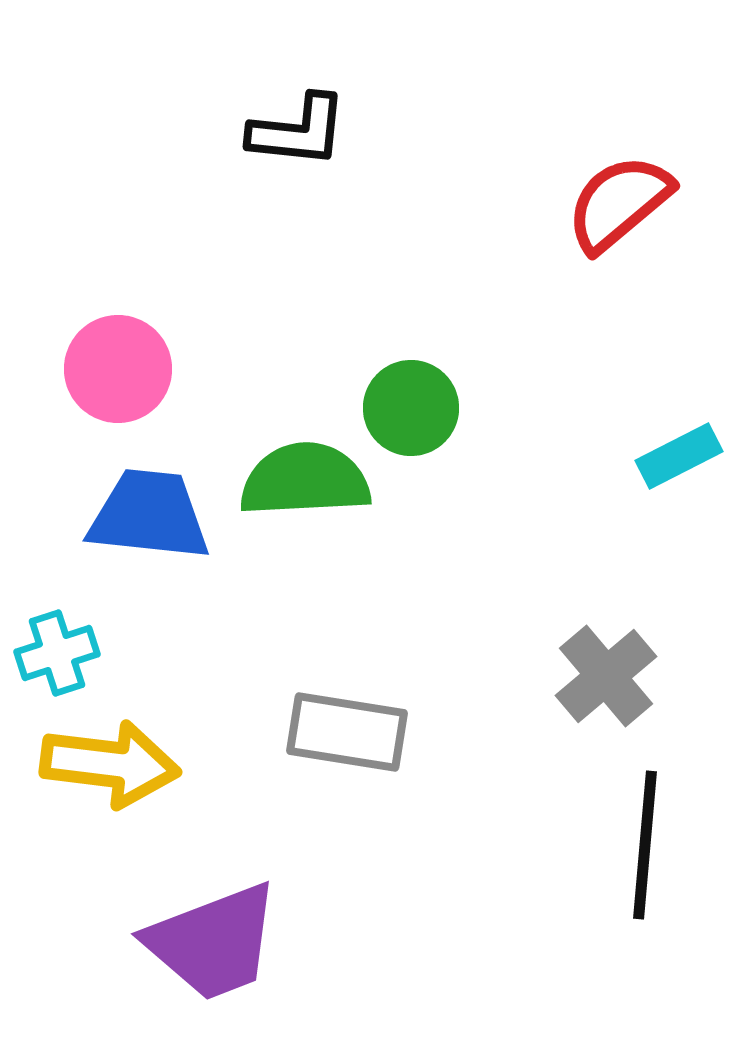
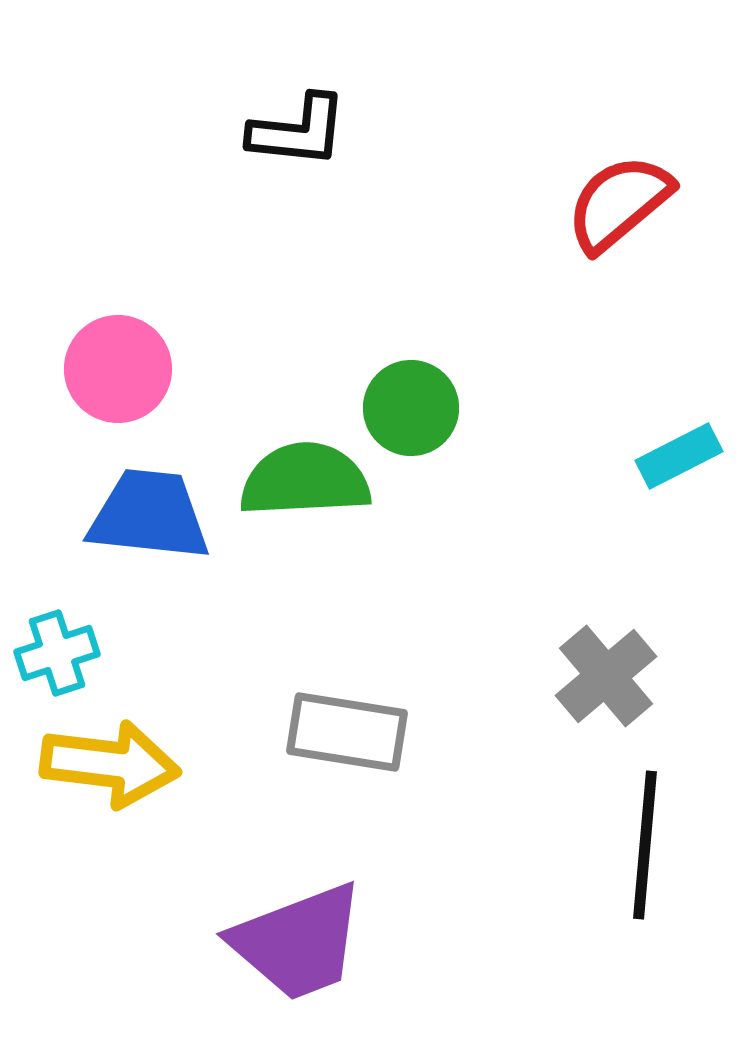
purple trapezoid: moved 85 px right
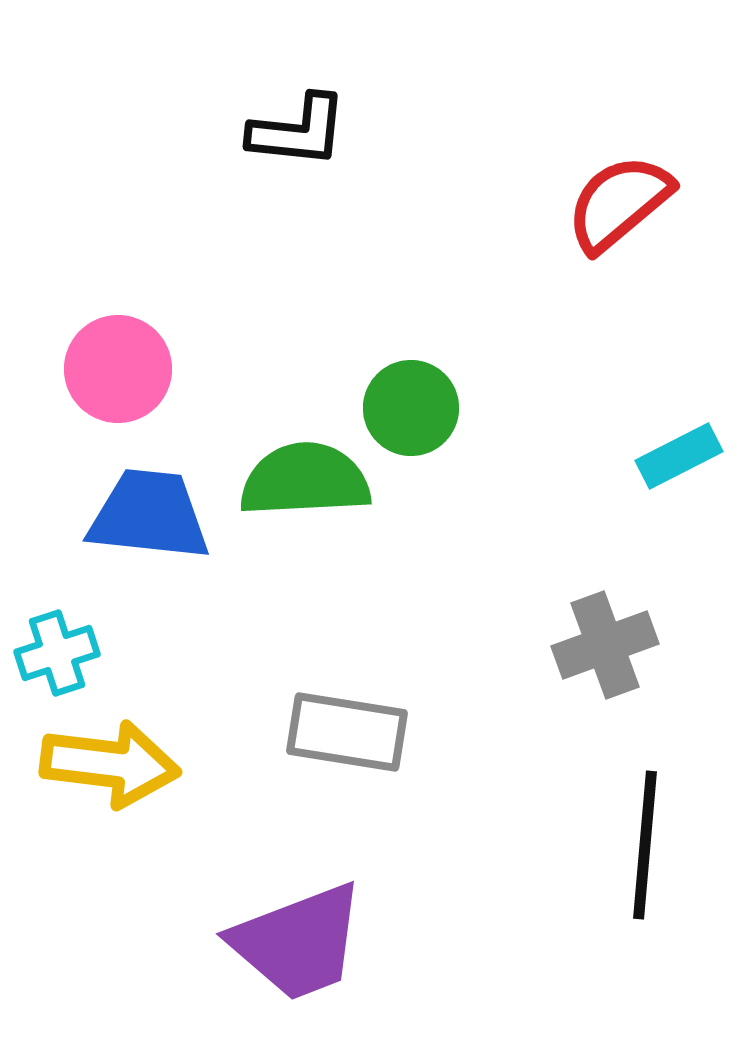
gray cross: moved 1 px left, 31 px up; rotated 20 degrees clockwise
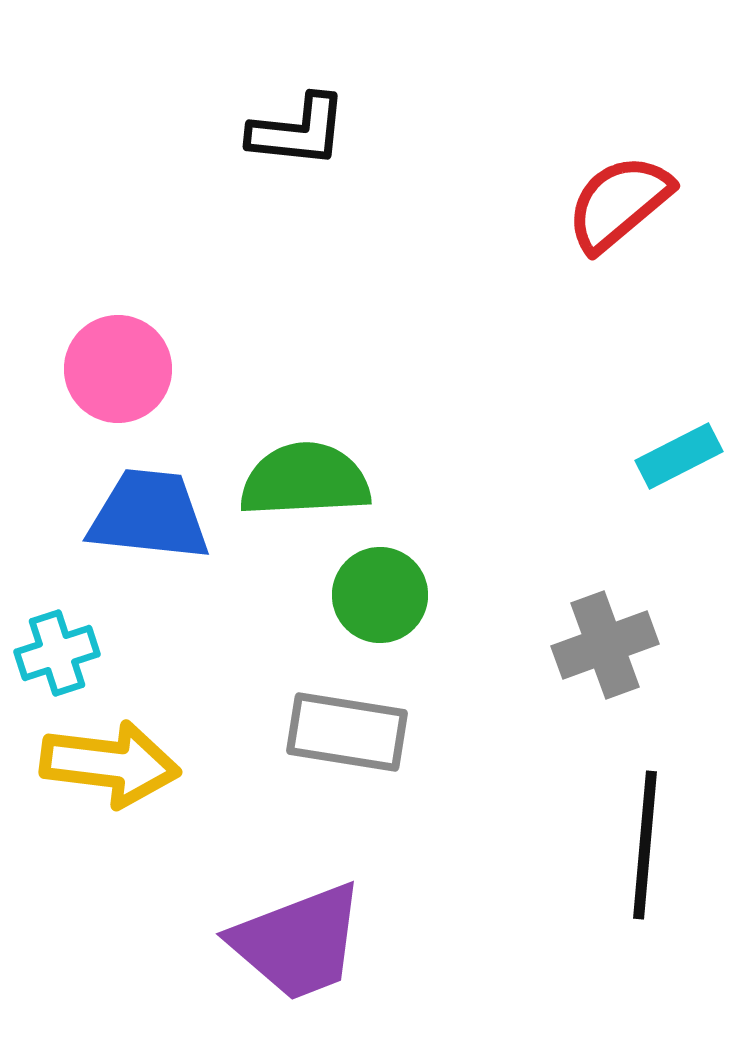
green circle: moved 31 px left, 187 px down
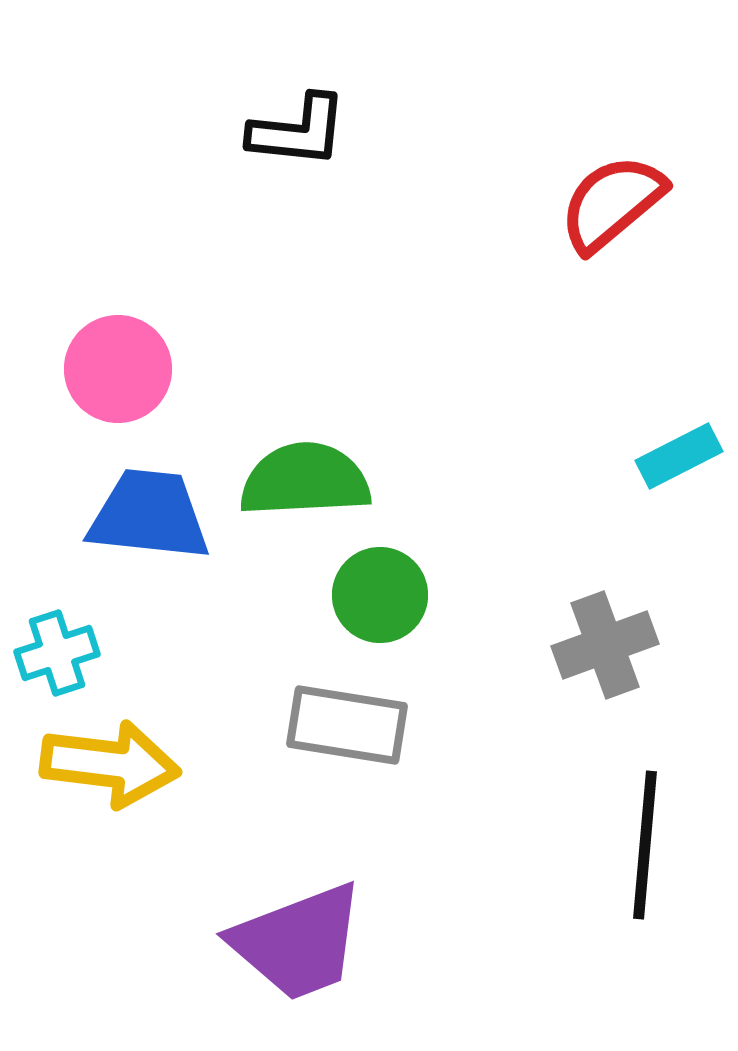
red semicircle: moved 7 px left
gray rectangle: moved 7 px up
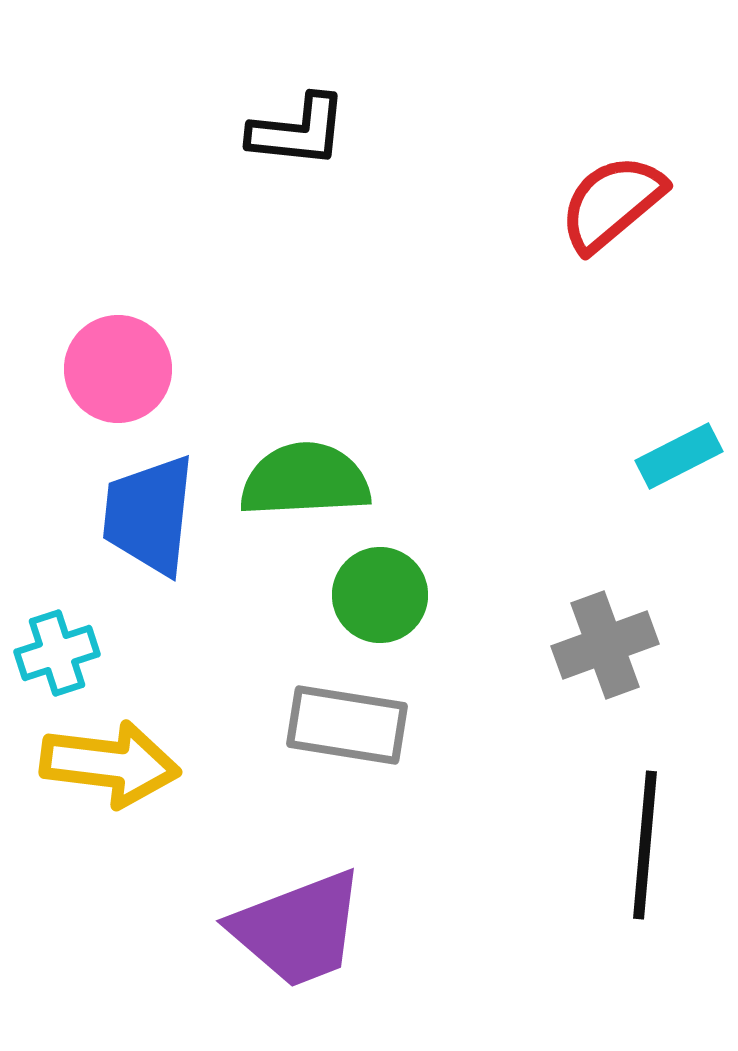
blue trapezoid: rotated 90 degrees counterclockwise
purple trapezoid: moved 13 px up
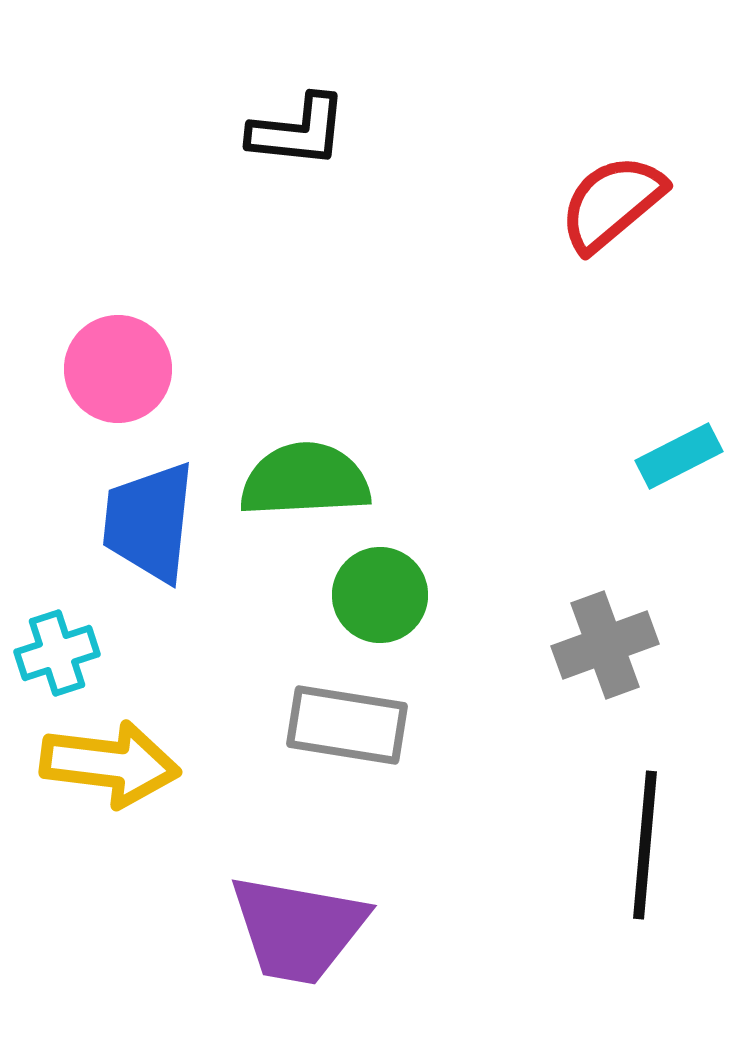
blue trapezoid: moved 7 px down
purple trapezoid: rotated 31 degrees clockwise
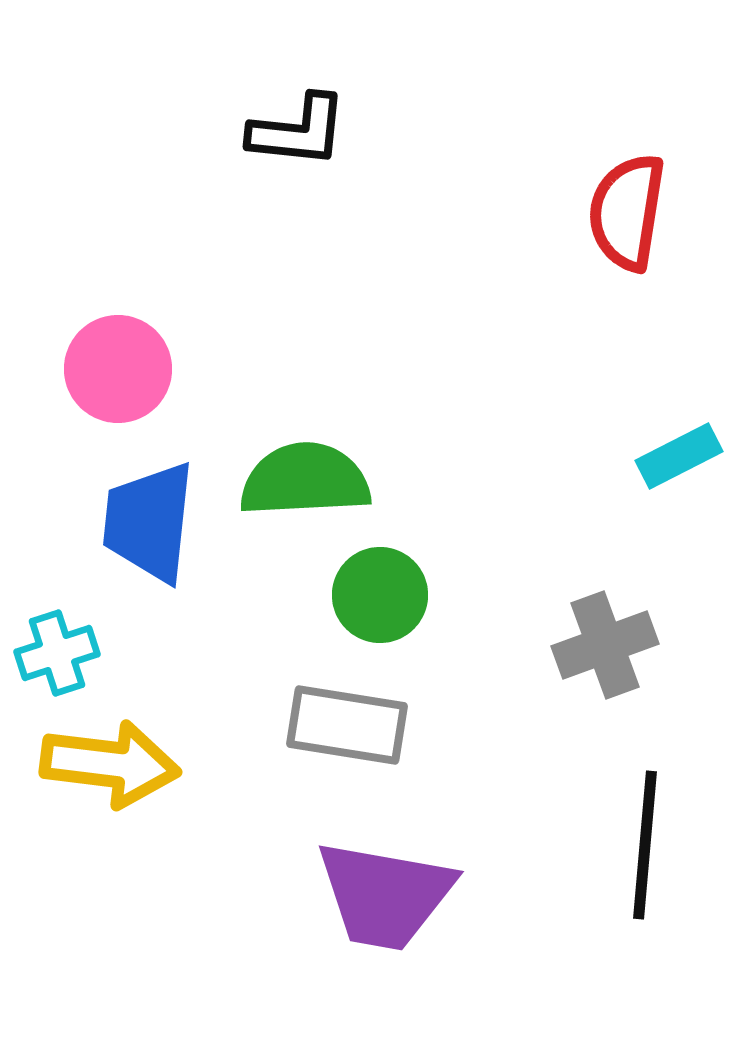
red semicircle: moved 15 px right, 9 px down; rotated 41 degrees counterclockwise
purple trapezoid: moved 87 px right, 34 px up
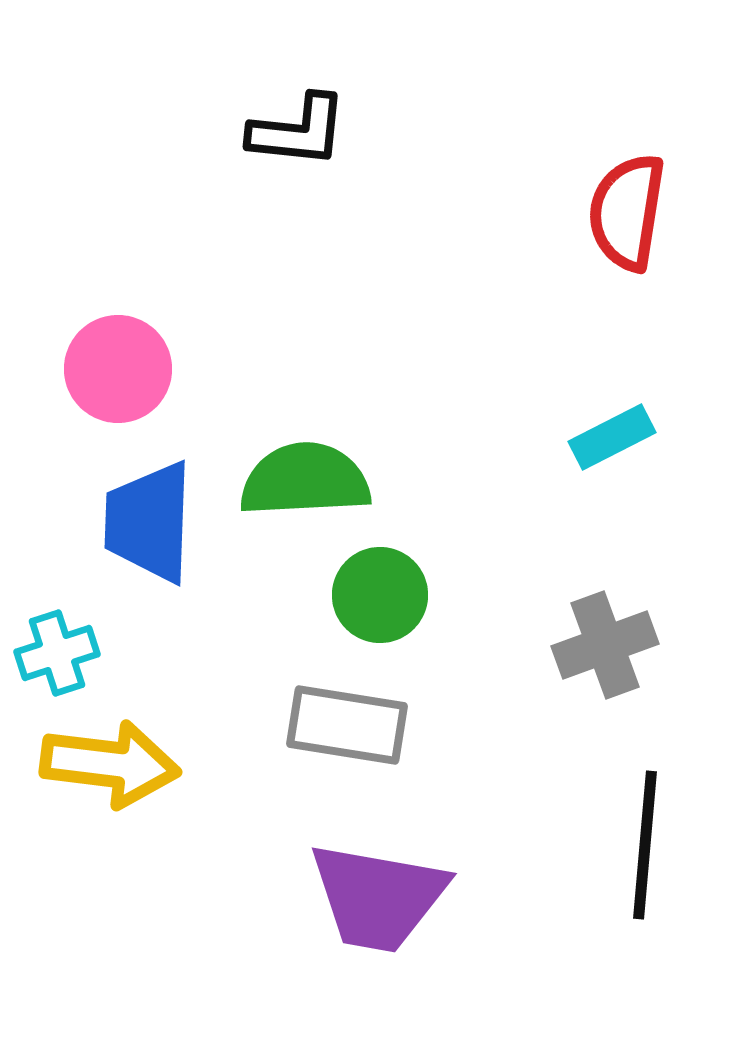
cyan rectangle: moved 67 px left, 19 px up
blue trapezoid: rotated 4 degrees counterclockwise
purple trapezoid: moved 7 px left, 2 px down
